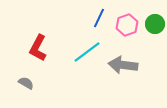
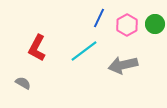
pink hexagon: rotated 10 degrees counterclockwise
red L-shape: moved 1 px left
cyan line: moved 3 px left, 1 px up
gray arrow: rotated 20 degrees counterclockwise
gray semicircle: moved 3 px left
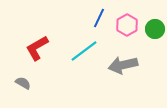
green circle: moved 5 px down
red L-shape: rotated 32 degrees clockwise
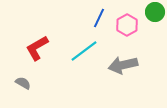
green circle: moved 17 px up
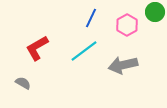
blue line: moved 8 px left
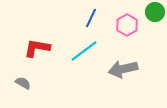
red L-shape: rotated 40 degrees clockwise
gray arrow: moved 4 px down
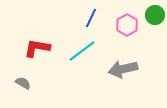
green circle: moved 3 px down
cyan line: moved 2 px left
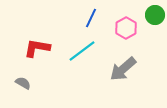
pink hexagon: moved 1 px left, 3 px down
gray arrow: rotated 28 degrees counterclockwise
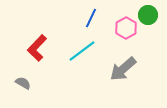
green circle: moved 7 px left
red L-shape: rotated 56 degrees counterclockwise
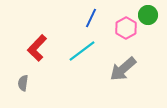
gray semicircle: rotated 112 degrees counterclockwise
